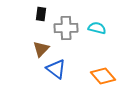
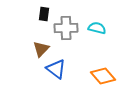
black rectangle: moved 3 px right
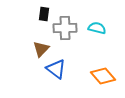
gray cross: moved 1 px left
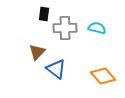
brown triangle: moved 4 px left, 3 px down
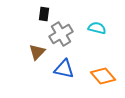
gray cross: moved 4 px left, 6 px down; rotated 30 degrees counterclockwise
blue triangle: moved 8 px right; rotated 25 degrees counterclockwise
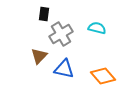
brown triangle: moved 2 px right, 4 px down
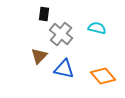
gray cross: rotated 20 degrees counterclockwise
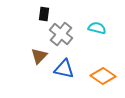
orange diamond: rotated 15 degrees counterclockwise
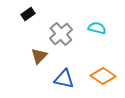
black rectangle: moved 16 px left; rotated 48 degrees clockwise
gray cross: rotated 10 degrees clockwise
blue triangle: moved 10 px down
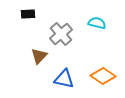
black rectangle: rotated 32 degrees clockwise
cyan semicircle: moved 5 px up
